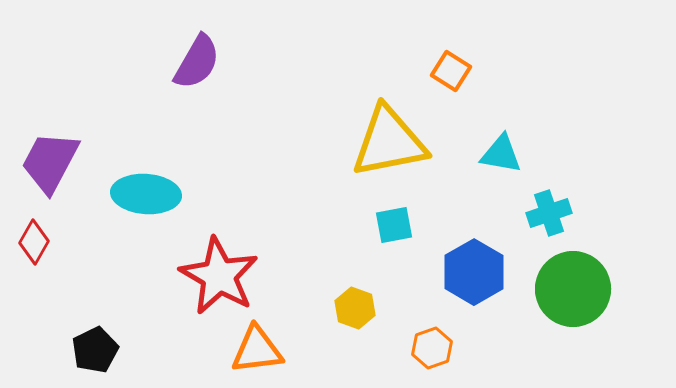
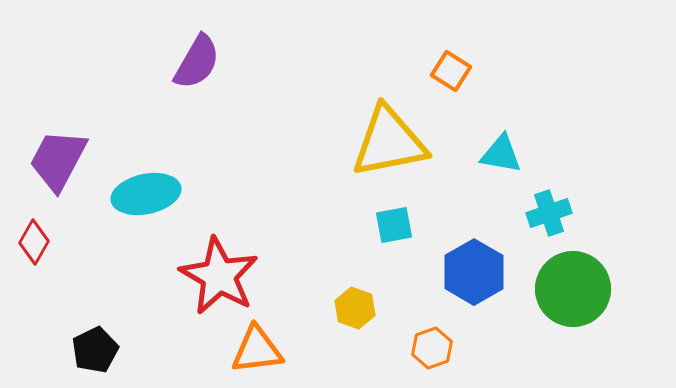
purple trapezoid: moved 8 px right, 2 px up
cyan ellipse: rotated 16 degrees counterclockwise
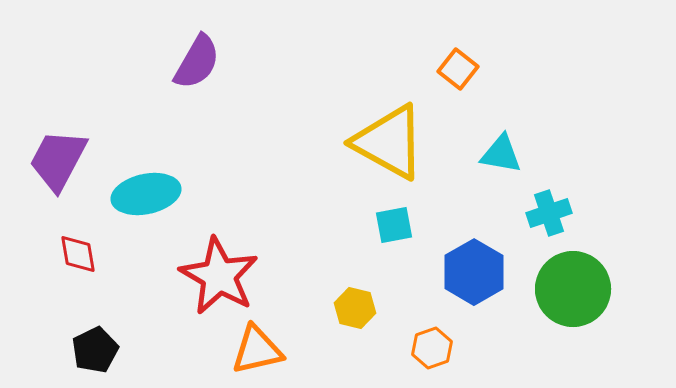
orange square: moved 7 px right, 2 px up; rotated 6 degrees clockwise
yellow triangle: rotated 40 degrees clockwise
red diamond: moved 44 px right, 12 px down; rotated 39 degrees counterclockwise
yellow hexagon: rotated 6 degrees counterclockwise
orange triangle: rotated 6 degrees counterclockwise
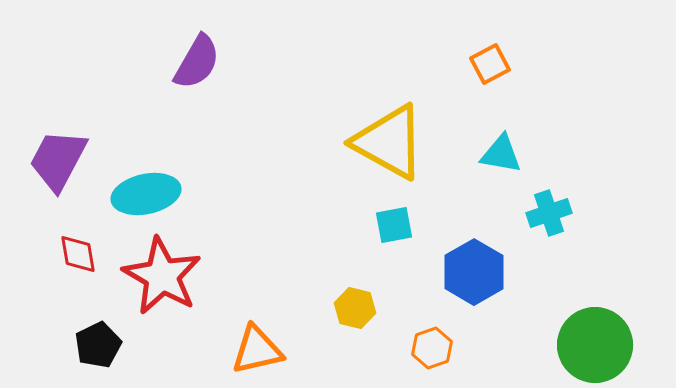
orange square: moved 32 px right, 5 px up; rotated 24 degrees clockwise
red star: moved 57 px left
green circle: moved 22 px right, 56 px down
black pentagon: moved 3 px right, 5 px up
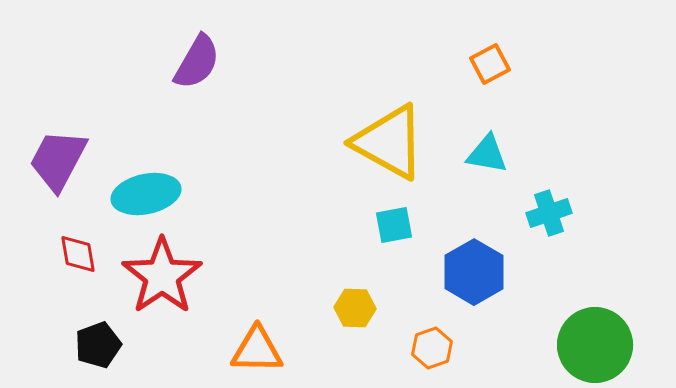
cyan triangle: moved 14 px left
red star: rotated 8 degrees clockwise
yellow hexagon: rotated 12 degrees counterclockwise
black pentagon: rotated 6 degrees clockwise
orange triangle: rotated 14 degrees clockwise
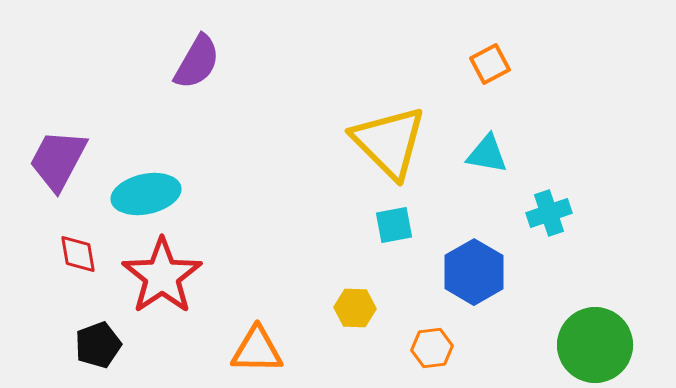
yellow triangle: rotated 16 degrees clockwise
orange hexagon: rotated 12 degrees clockwise
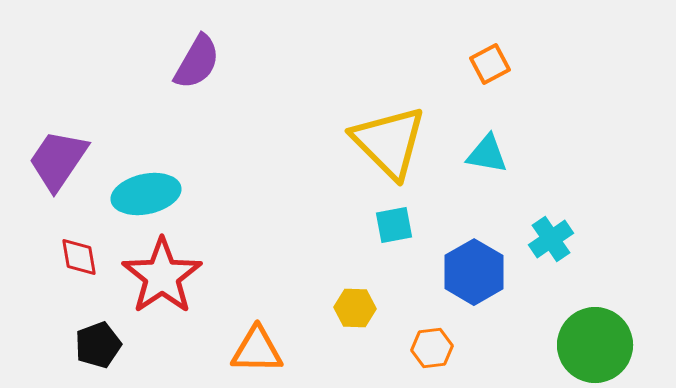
purple trapezoid: rotated 6 degrees clockwise
cyan cross: moved 2 px right, 26 px down; rotated 15 degrees counterclockwise
red diamond: moved 1 px right, 3 px down
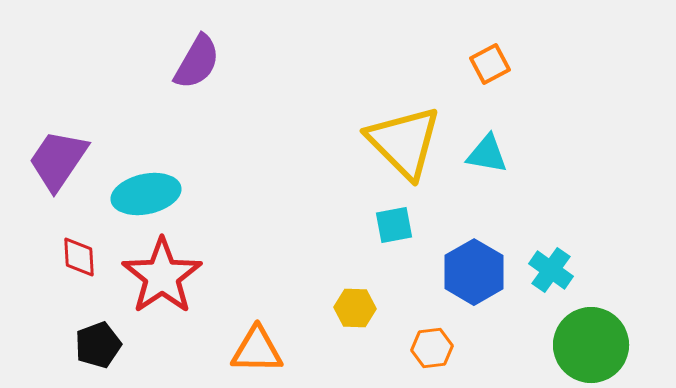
yellow triangle: moved 15 px right
cyan cross: moved 31 px down; rotated 21 degrees counterclockwise
red diamond: rotated 6 degrees clockwise
green circle: moved 4 px left
